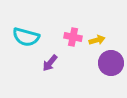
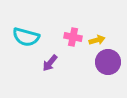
purple circle: moved 3 px left, 1 px up
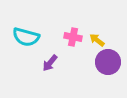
yellow arrow: rotated 126 degrees counterclockwise
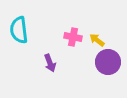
cyan semicircle: moved 7 px left, 7 px up; rotated 68 degrees clockwise
purple arrow: rotated 60 degrees counterclockwise
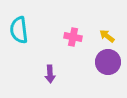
yellow arrow: moved 10 px right, 4 px up
purple arrow: moved 11 px down; rotated 18 degrees clockwise
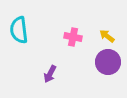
purple arrow: rotated 30 degrees clockwise
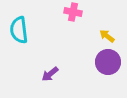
pink cross: moved 25 px up
purple arrow: rotated 24 degrees clockwise
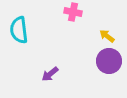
purple circle: moved 1 px right, 1 px up
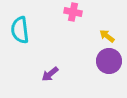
cyan semicircle: moved 1 px right
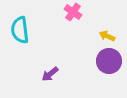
pink cross: rotated 24 degrees clockwise
yellow arrow: rotated 14 degrees counterclockwise
